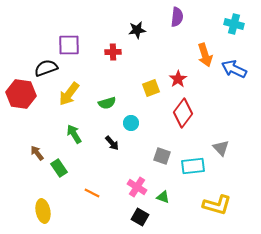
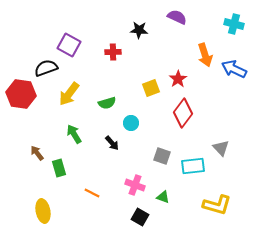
purple semicircle: rotated 72 degrees counterclockwise
black star: moved 2 px right; rotated 12 degrees clockwise
purple square: rotated 30 degrees clockwise
green rectangle: rotated 18 degrees clockwise
pink cross: moved 2 px left, 2 px up; rotated 12 degrees counterclockwise
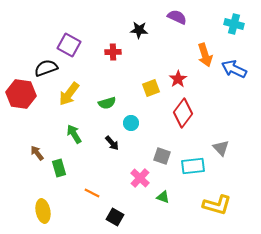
pink cross: moved 5 px right, 7 px up; rotated 24 degrees clockwise
black square: moved 25 px left
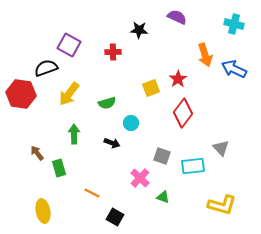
green arrow: rotated 30 degrees clockwise
black arrow: rotated 28 degrees counterclockwise
yellow L-shape: moved 5 px right
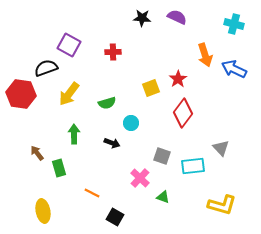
black star: moved 3 px right, 12 px up
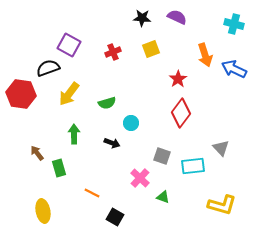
red cross: rotated 21 degrees counterclockwise
black semicircle: moved 2 px right
yellow square: moved 39 px up
red diamond: moved 2 px left
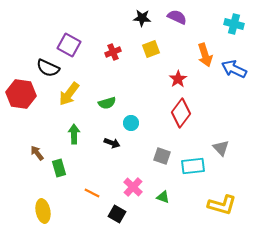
black semicircle: rotated 135 degrees counterclockwise
pink cross: moved 7 px left, 9 px down
black square: moved 2 px right, 3 px up
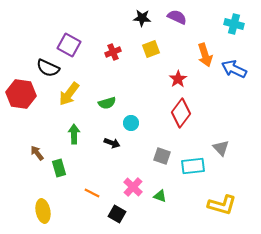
green triangle: moved 3 px left, 1 px up
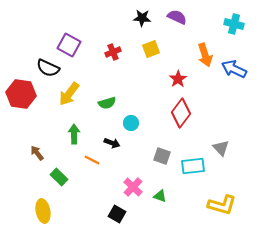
green rectangle: moved 9 px down; rotated 30 degrees counterclockwise
orange line: moved 33 px up
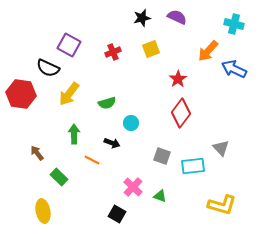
black star: rotated 18 degrees counterclockwise
orange arrow: moved 3 px right, 4 px up; rotated 60 degrees clockwise
